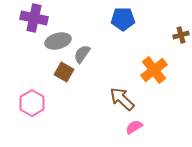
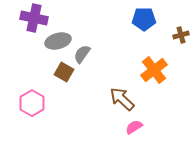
blue pentagon: moved 21 px right
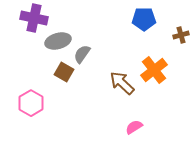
brown arrow: moved 16 px up
pink hexagon: moved 1 px left
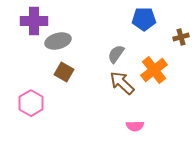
purple cross: moved 3 px down; rotated 12 degrees counterclockwise
brown cross: moved 2 px down
gray semicircle: moved 34 px right
pink semicircle: moved 1 px right, 1 px up; rotated 150 degrees counterclockwise
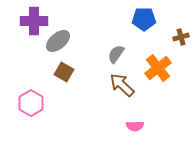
gray ellipse: rotated 25 degrees counterclockwise
orange cross: moved 4 px right, 2 px up
brown arrow: moved 2 px down
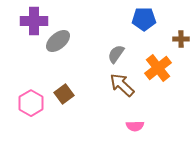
brown cross: moved 2 px down; rotated 14 degrees clockwise
brown square: moved 22 px down; rotated 24 degrees clockwise
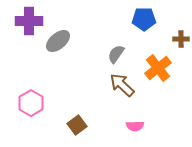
purple cross: moved 5 px left
brown square: moved 13 px right, 31 px down
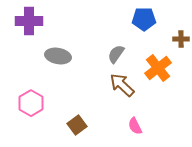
gray ellipse: moved 15 px down; rotated 50 degrees clockwise
pink semicircle: rotated 66 degrees clockwise
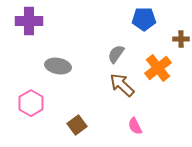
gray ellipse: moved 10 px down
